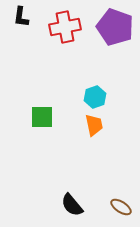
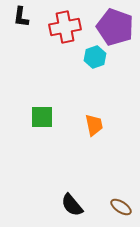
cyan hexagon: moved 40 px up
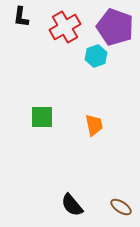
red cross: rotated 20 degrees counterclockwise
cyan hexagon: moved 1 px right, 1 px up
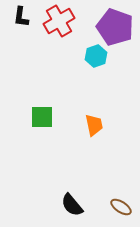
red cross: moved 6 px left, 6 px up
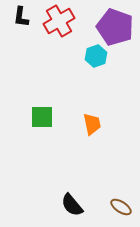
orange trapezoid: moved 2 px left, 1 px up
